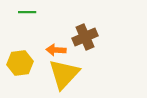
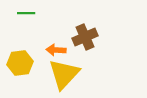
green line: moved 1 px left, 1 px down
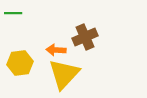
green line: moved 13 px left
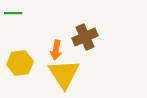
orange arrow: rotated 84 degrees counterclockwise
yellow triangle: rotated 16 degrees counterclockwise
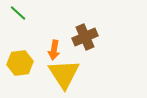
green line: moved 5 px right; rotated 42 degrees clockwise
orange arrow: moved 2 px left
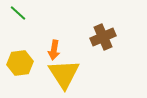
brown cross: moved 18 px right
